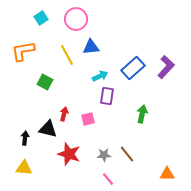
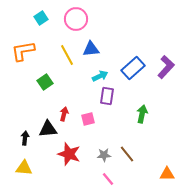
blue triangle: moved 2 px down
green square: rotated 28 degrees clockwise
black triangle: rotated 18 degrees counterclockwise
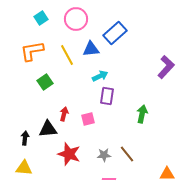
orange L-shape: moved 9 px right
blue rectangle: moved 18 px left, 35 px up
pink line: moved 1 px right; rotated 48 degrees counterclockwise
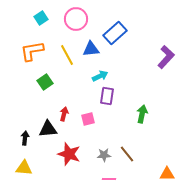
purple L-shape: moved 10 px up
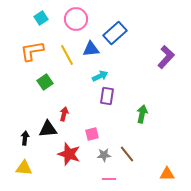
pink square: moved 4 px right, 15 px down
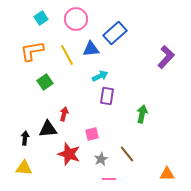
gray star: moved 3 px left, 4 px down; rotated 24 degrees counterclockwise
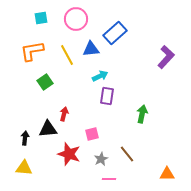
cyan square: rotated 24 degrees clockwise
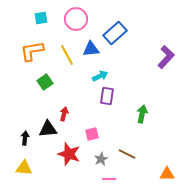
brown line: rotated 24 degrees counterclockwise
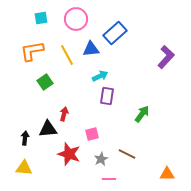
green arrow: rotated 24 degrees clockwise
